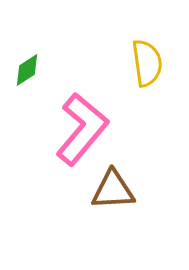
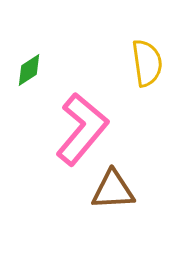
green diamond: moved 2 px right
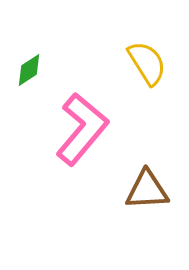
yellow semicircle: rotated 24 degrees counterclockwise
brown triangle: moved 34 px right
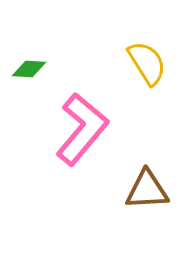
green diamond: moved 1 px up; rotated 36 degrees clockwise
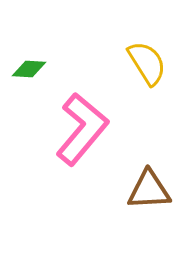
brown triangle: moved 2 px right
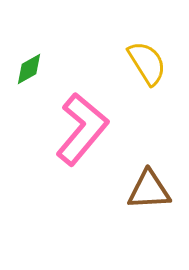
green diamond: rotated 32 degrees counterclockwise
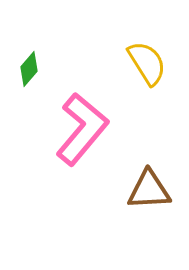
green diamond: rotated 20 degrees counterclockwise
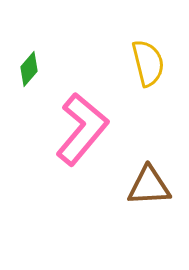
yellow semicircle: moved 1 px right; rotated 18 degrees clockwise
brown triangle: moved 4 px up
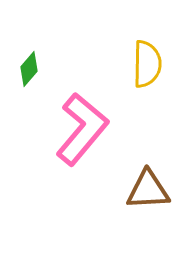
yellow semicircle: moved 1 px left, 1 px down; rotated 15 degrees clockwise
brown triangle: moved 1 px left, 4 px down
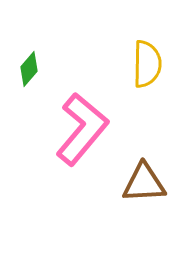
brown triangle: moved 4 px left, 7 px up
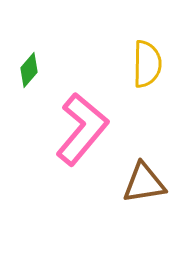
green diamond: moved 1 px down
brown triangle: rotated 6 degrees counterclockwise
